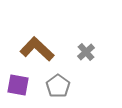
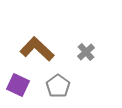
purple square: rotated 15 degrees clockwise
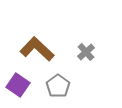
purple square: rotated 10 degrees clockwise
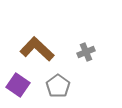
gray cross: rotated 18 degrees clockwise
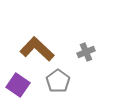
gray pentagon: moved 5 px up
